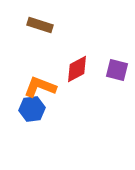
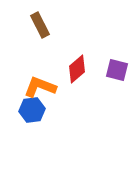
brown rectangle: rotated 45 degrees clockwise
red diamond: rotated 12 degrees counterclockwise
blue hexagon: moved 1 px down
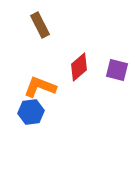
red diamond: moved 2 px right, 2 px up
blue hexagon: moved 1 px left, 2 px down
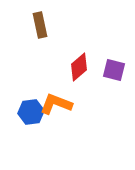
brown rectangle: rotated 15 degrees clockwise
purple square: moved 3 px left
orange L-shape: moved 16 px right, 17 px down
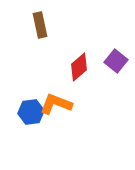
purple square: moved 2 px right, 9 px up; rotated 25 degrees clockwise
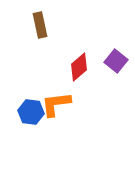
orange L-shape: rotated 28 degrees counterclockwise
blue hexagon: rotated 15 degrees clockwise
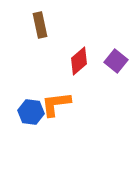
red diamond: moved 6 px up
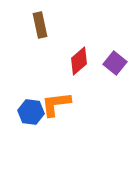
purple square: moved 1 px left, 2 px down
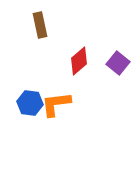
purple square: moved 3 px right
blue hexagon: moved 1 px left, 9 px up
